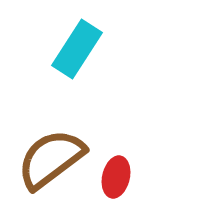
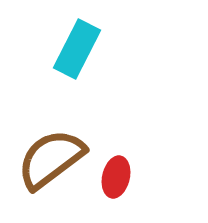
cyan rectangle: rotated 6 degrees counterclockwise
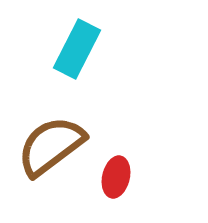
brown semicircle: moved 13 px up
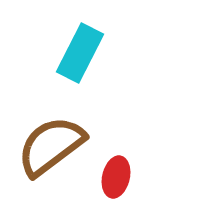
cyan rectangle: moved 3 px right, 4 px down
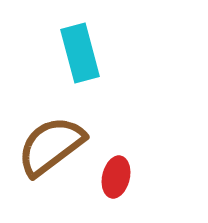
cyan rectangle: rotated 42 degrees counterclockwise
